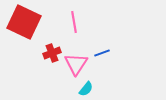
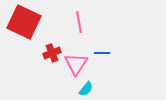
pink line: moved 5 px right
blue line: rotated 21 degrees clockwise
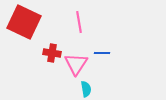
red cross: rotated 30 degrees clockwise
cyan semicircle: rotated 49 degrees counterclockwise
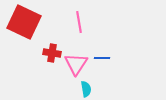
blue line: moved 5 px down
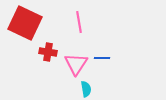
red square: moved 1 px right, 1 px down
red cross: moved 4 px left, 1 px up
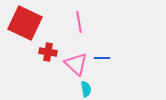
pink triangle: rotated 20 degrees counterclockwise
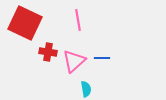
pink line: moved 1 px left, 2 px up
pink triangle: moved 2 px left, 3 px up; rotated 35 degrees clockwise
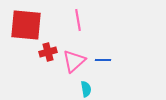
red square: moved 1 px right, 2 px down; rotated 20 degrees counterclockwise
red cross: rotated 24 degrees counterclockwise
blue line: moved 1 px right, 2 px down
